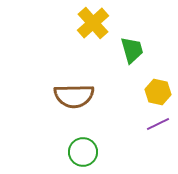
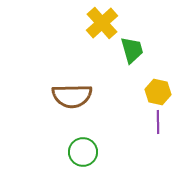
yellow cross: moved 9 px right
brown semicircle: moved 2 px left
purple line: moved 2 px up; rotated 65 degrees counterclockwise
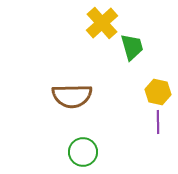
green trapezoid: moved 3 px up
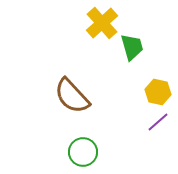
brown semicircle: rotated 48 degrees clockwise
purple line: rotated 50 degrees clockwise
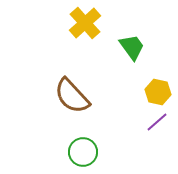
yellow cross: moved 17 px left
green trapezoid: rotated 20 degrees counterclockwise
purple line: moved 1 px left
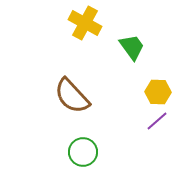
yellow cross: rotated 20 degrees counterclockwise
yellow hexagon: rotated 10 degrees counterclockwise
purple line: moved 1 px up
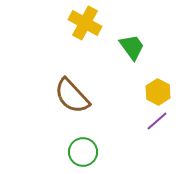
yellow hexagon: rotated 25 degrees clockwise
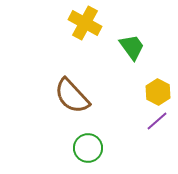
green circle: moved 5 px right, 4 px up
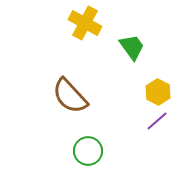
brown semicircle: moved 2 px left
green circle: moved 3 px down
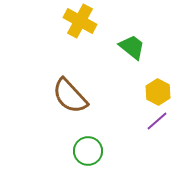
yellow cross: moved 5 px left, 2 px up
green trapezoid: rotated 16 degrees counterclockwise
